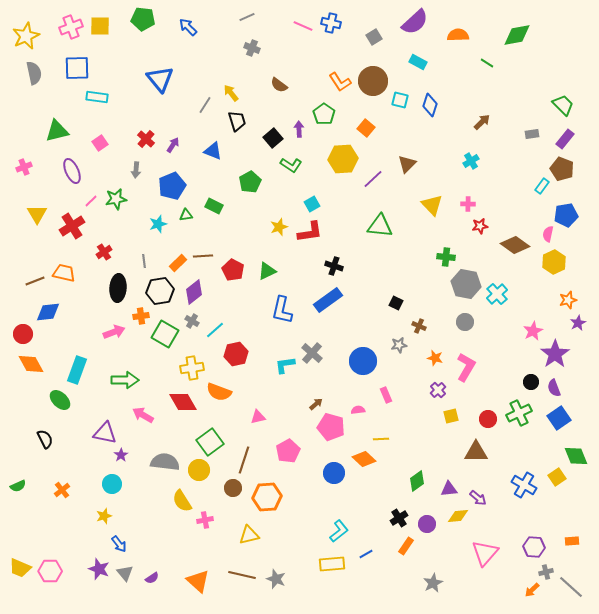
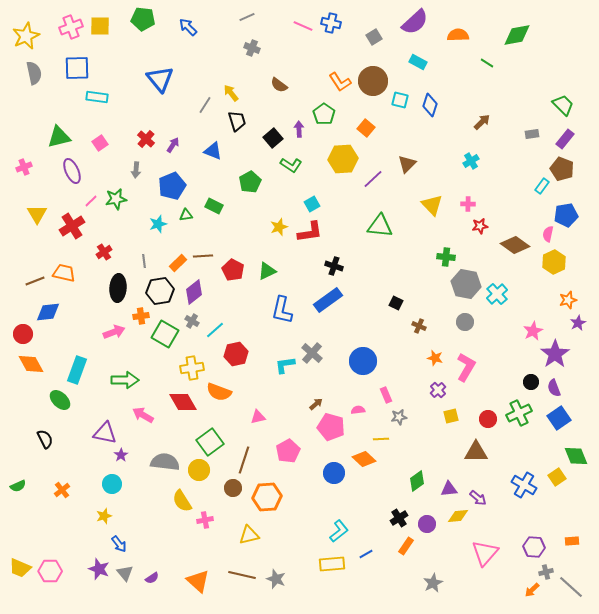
green triangle at (57, 131): moved 2 px right, 6 px down
gray star at (399, 345): moved 72 px down
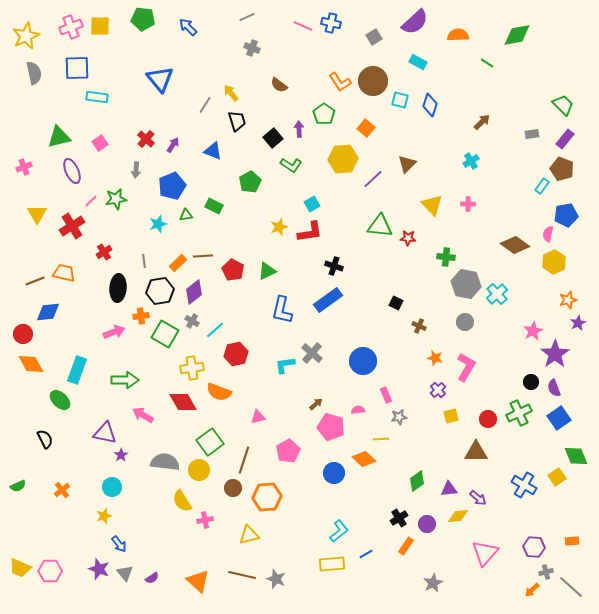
red star at (480, 226): moved 72 px left, 12 px down; rotated 14 degrees clockwise
cyan circle at (112, 484): moved 3 px down
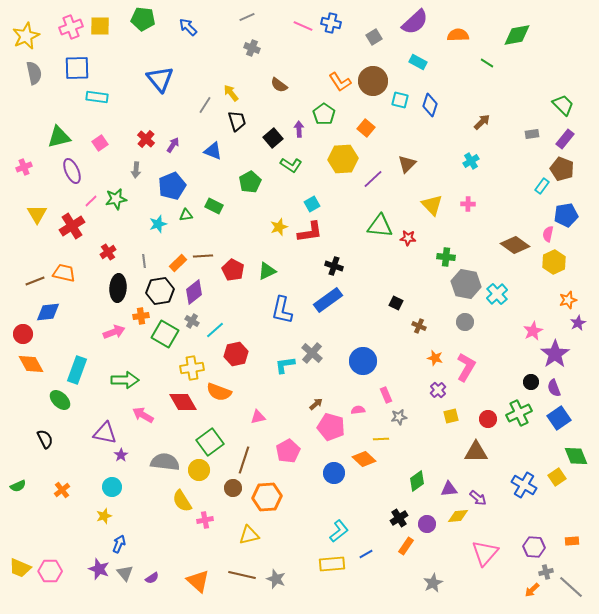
red cross at (104, 252): moved 4 px right
blue arrow at (119, 544): rotated 120 degrees counterclockwise
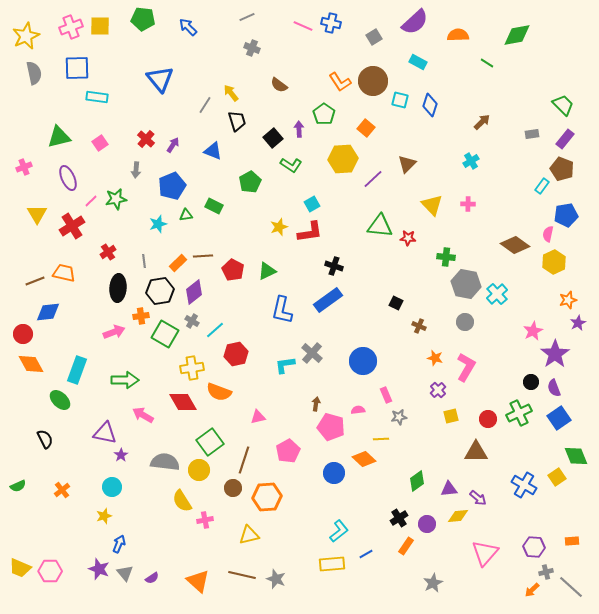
purple ellipse at (72, 171): moved 4 px left, 7 px down
brown arrow at (316, 404): rotated 40 degrees counterclockwise
